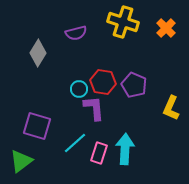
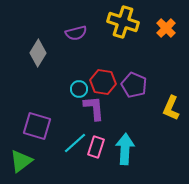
pink rectangle: moved 3 px left, 6 px up
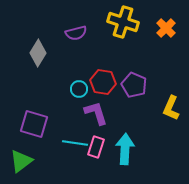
purple L-shape: moved 2 px right, 5 px down; rotated 12 degrees counterclockwise
purple square: moved 3 px left, 2 px up
cyan line: rotated 50 degrees clockwise
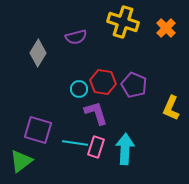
purple semicircle: moved 4 px down
purple square: moved 4 px right, 6 px down
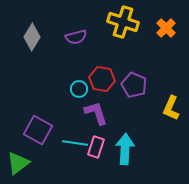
gray diamond: moved 6 px left, 16 px up
red hexagon: moved 1 px left, 3 px up
purple square: rotated 12 degrees clockwise
green triangle: moved 3 px left, 2 px down
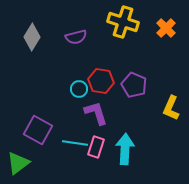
red hexagon: moved 1 px left, 2 px down
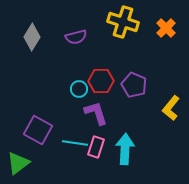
red hexagon: rotated 10 degrees counterclockwise
yellow L-shape: rotated 15 degrees clockwise
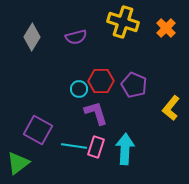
cyan line: moved 1 px left, 3 px down
